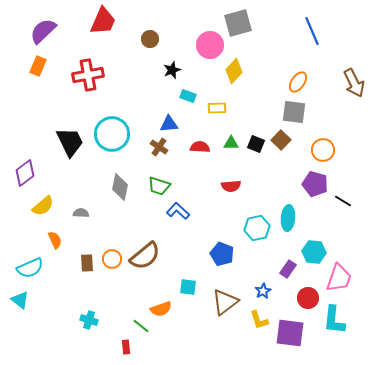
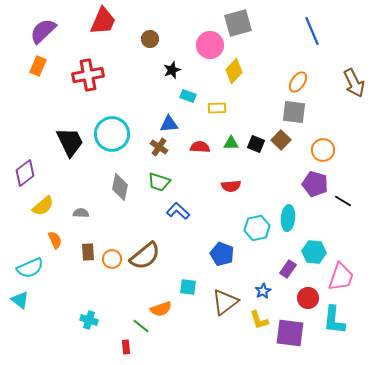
green trapezoid at (159, 186): moved 4 px up
brown rectangle at (87, 263): moved 1 px right, 11 px up
pink trapezoid at (339, 278): moved 2 px right, 1 px up
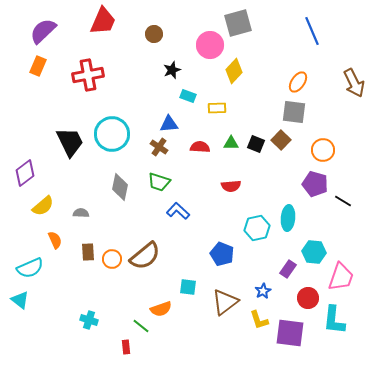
brown circle at (150, 39): moved 4 px right, 5 px up
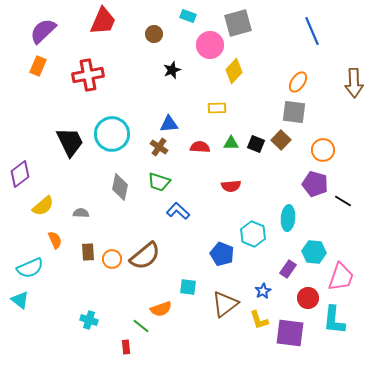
brown arrow at (354, 83): rotated 24 degrees clockwise
cyan rectangle at (188, 96): moved 80 px up
purple diamond at (25, 173): moved 5 px left, 1 px down
cyan hexagon at (257, 228): moved 4 px left, 6 px down; rotated 25 degrees counterclockwise
brown triangle at (225, 302): moved 2 px down
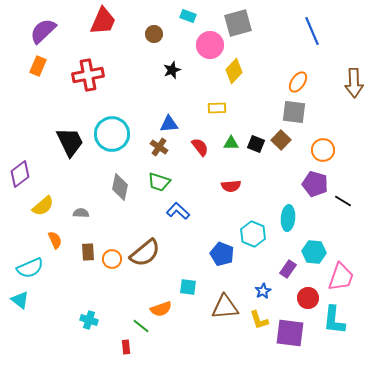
red semicircle at (200, 147): rotated 48 degrees clockwise
brown semicircle at (145, 256): moved 3 px up
brown triangle at (225, 304): moved 3 px down; rotated 32 degrees clockwise
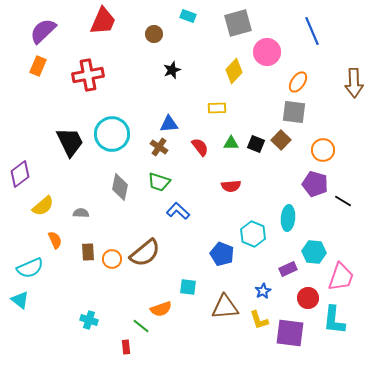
pink circle at (210, 45): moved 57 px right, 7 px down
purple rectangle at (288, 269): rotated 30 degrees clockwise
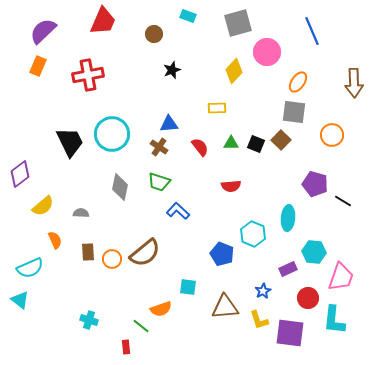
orange circle at (323, 150): moved 9 px right, 15 px up
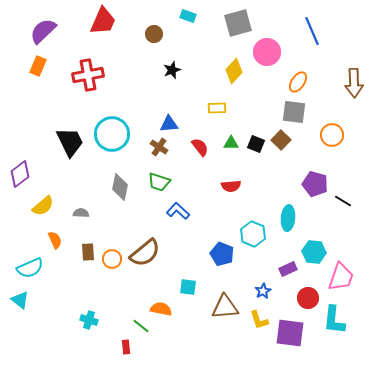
orange semicircle at (161, 309): rotated 150 degrees counterclockwise
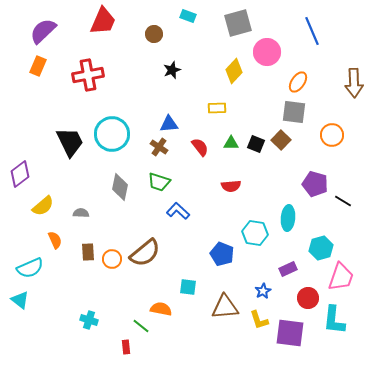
cyan hexagon at (253, 234): moved 2 px right, 1 px up; rotated 15 degrees counterclockwise
cyan hexagon at (314, 252): moved 7 px right, 4 px up; rotated 20 degrees counterclockwise
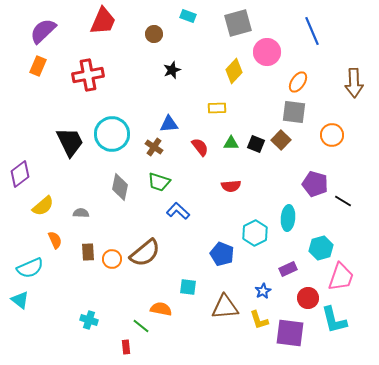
brown cross at (159, 147): moved 5 px left
cyan hexagon at (255, 233): rotated 25 degrees clockwise
cyan L-shape at (334, 320): rotated 20 degrees counterclockwise
